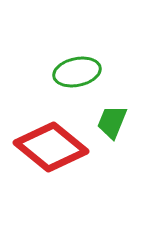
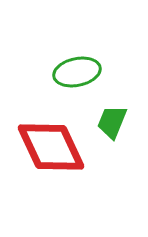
red diamond: rotated 26 degrees clockwise
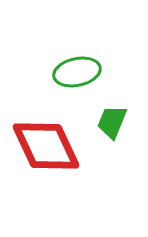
red diamond: moved 5 px left, 1 px up
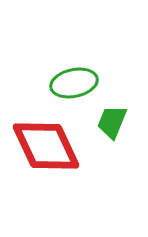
green ellipse: moved 3 px left, 11 px down
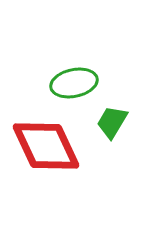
green trapezoid: rotated 9 degrees clockwise
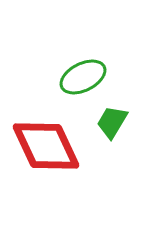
green ellipse: moved 9 px right, 6 px up; rotated 15 degrees counterclockwise
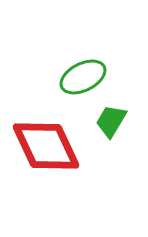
green trapezoid: moved 1 px left, 1 px up
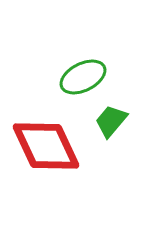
green trapezoid: rotated 9 degrees clockwise
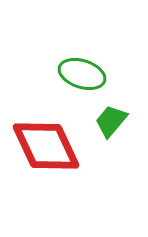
green ellipse: moved 1 px left, 3 px up; rotated 45 degrees clockwise
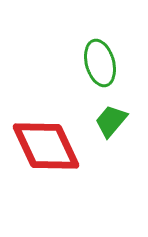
green ellipse: moved 18 px right, 11 px up; rotated 57 degrees clockwise
